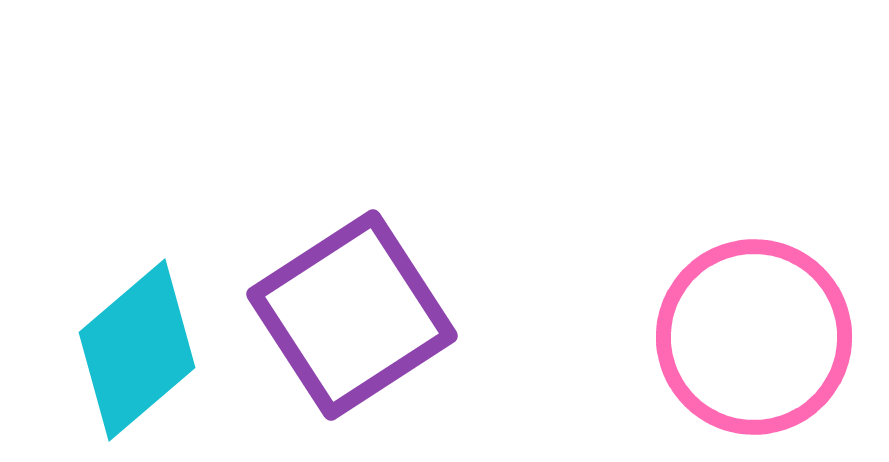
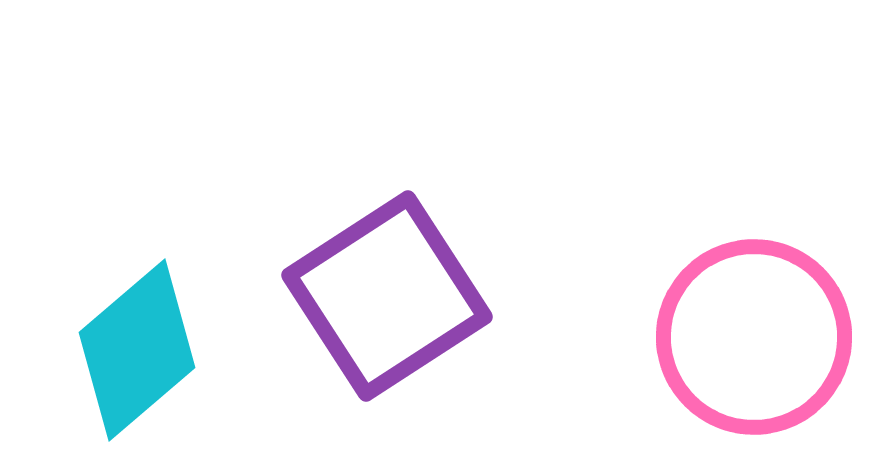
purple square: moved 35 px right, 19 px up
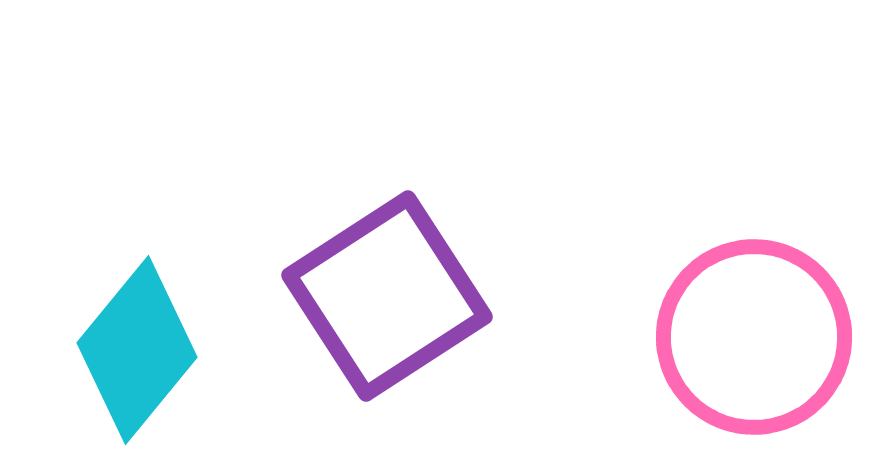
cyan diamond: rotated 10 degrees counterclockwise
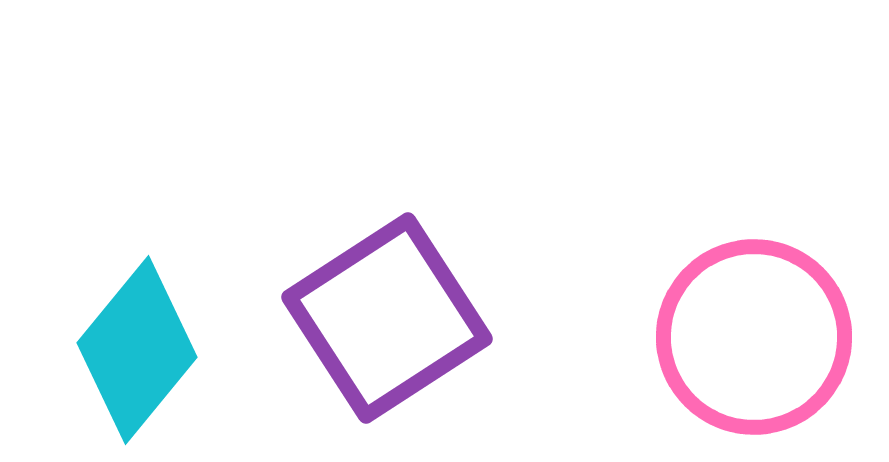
purple square: moved 22 px down
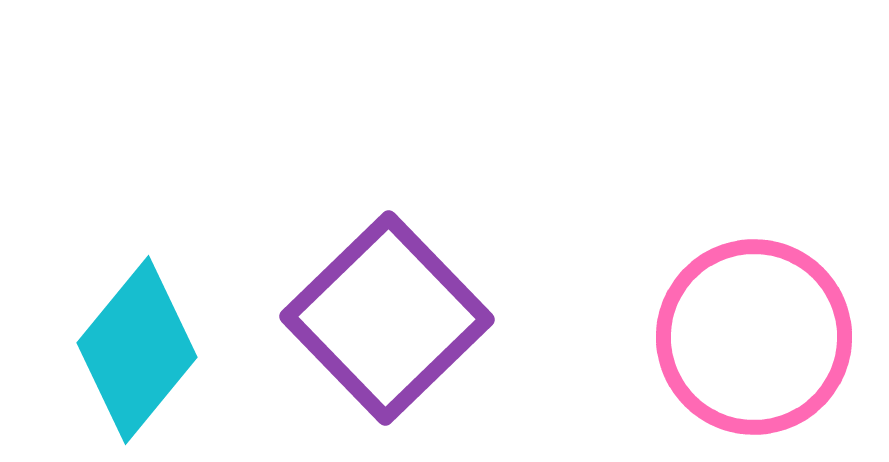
purple square: rotated 11 degrees counterclockwise
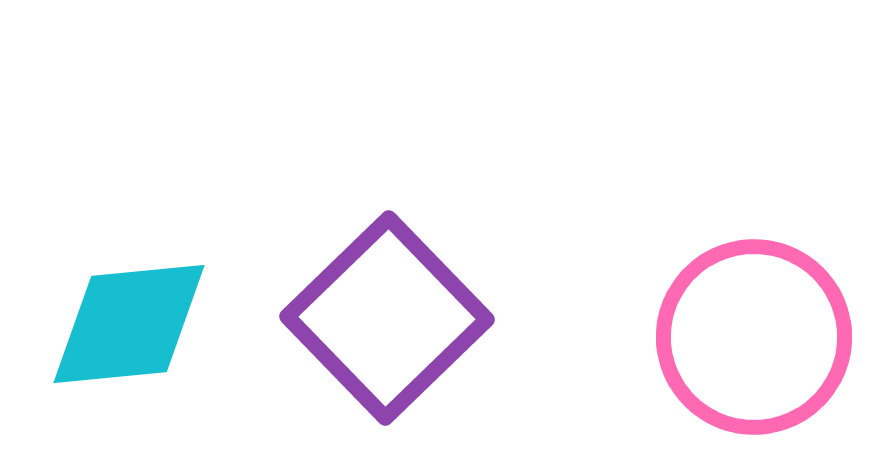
cyan diamond: moved 8 px left, 26 px up; rotated 45 degrees clockwise
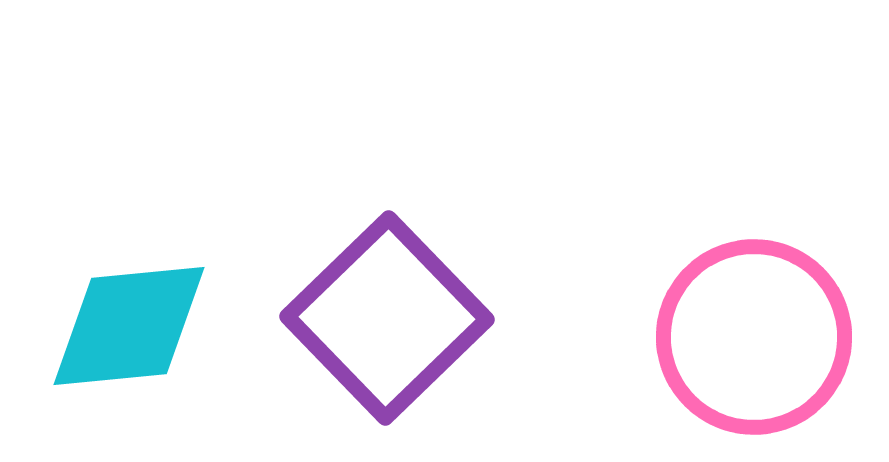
cyan diamond: moved 2 px down
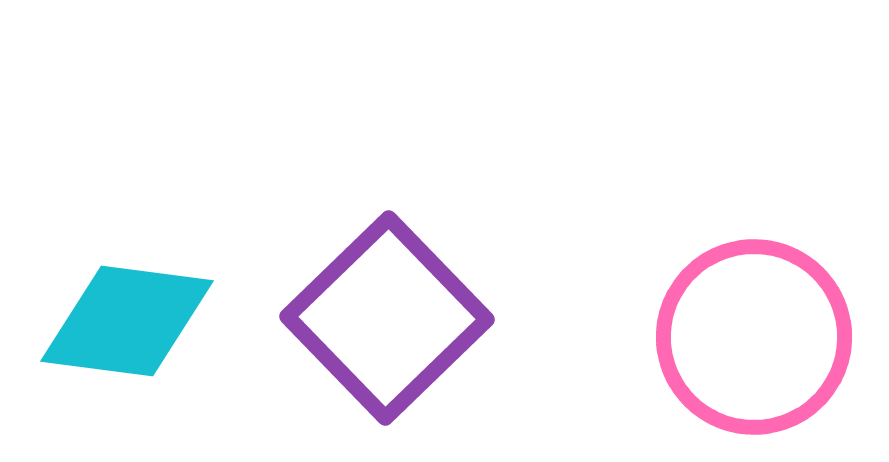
cyan diamond: moved 2 px left, 5 px up; rotated 13 degrees clockwise
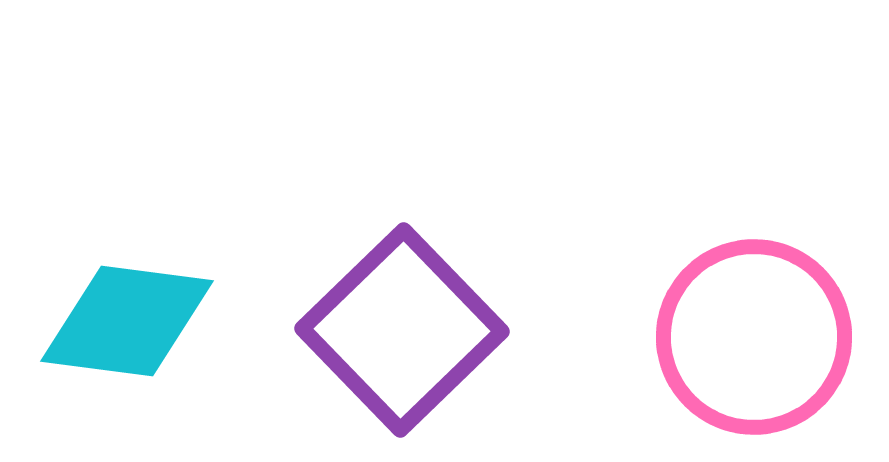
purple square: moved 15 px right, 12 px down
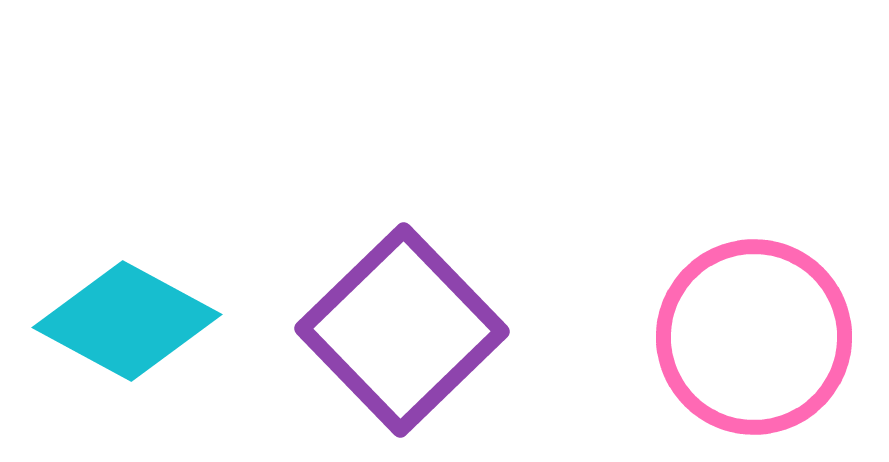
cyan diamond: rotated 21 degrees clockwise
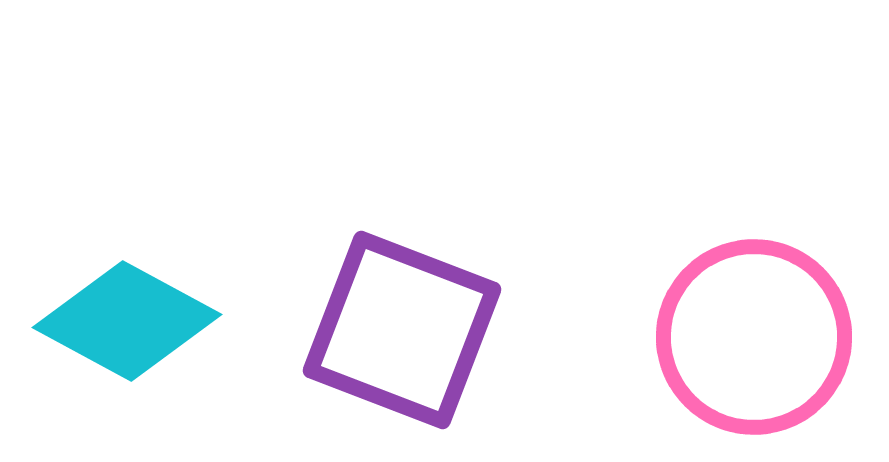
purple square: rotated 25 degrees counterclockwise
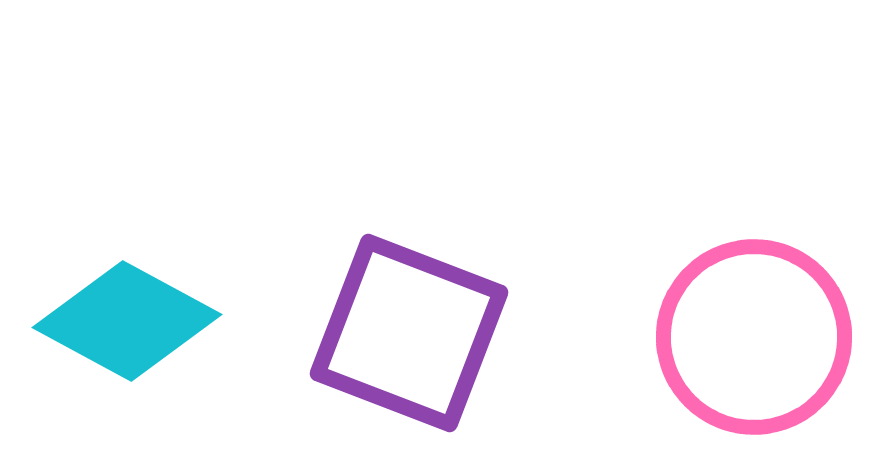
purple square: moved 7 px right, 3 px down
